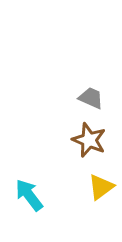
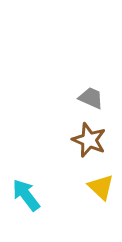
yellow triangle: rotated 40 degrees counterclockwise
cyan arrow: moved 3 px left
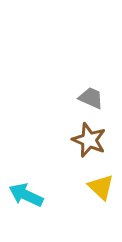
cyan arrow: rotated 28 degrees counterclockwise
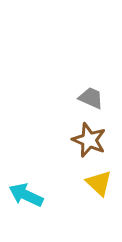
yellow triangle: moved 2 px left, 4 px up
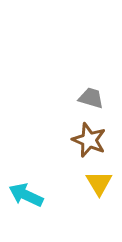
gray trapezoid: rotated 8 degrees counterclockwise
yellow triangle: rotated 16 degrees clockwise
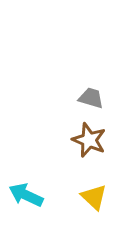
yellow triangle: moved 5 px left, 14 px down; rotated 16 degrees counterclockwise
